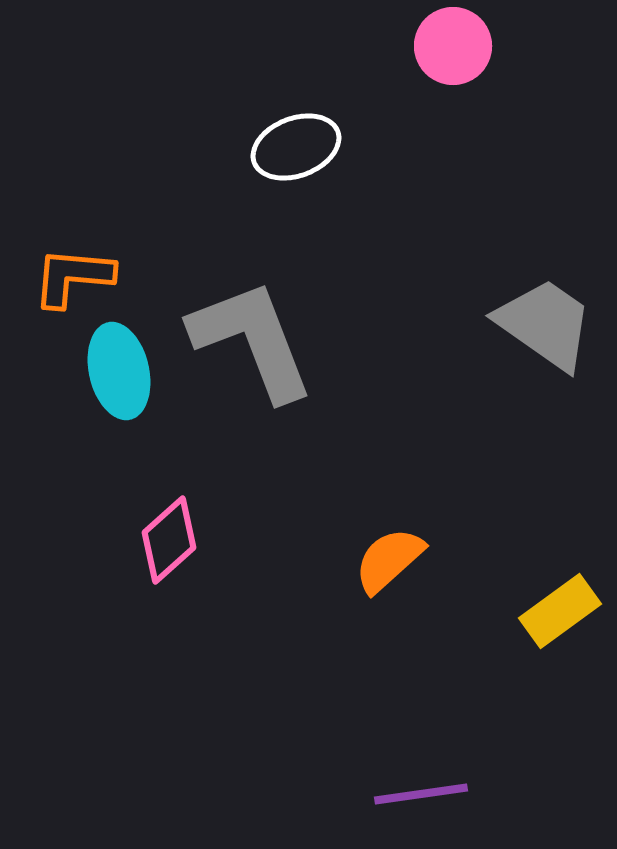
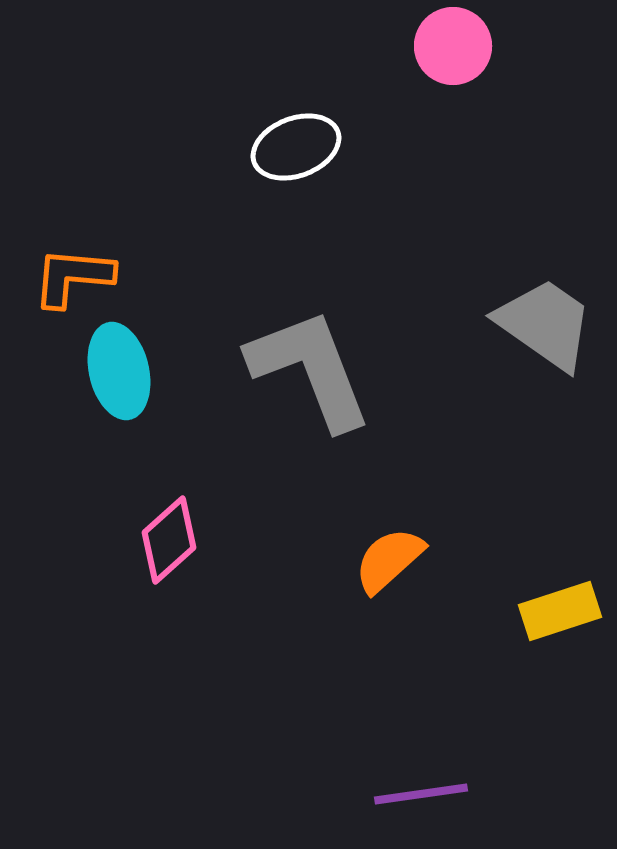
gray L-shape: moved 58 px right, 29 px down
yellow rectangle: rotated 18 degrees clockwise
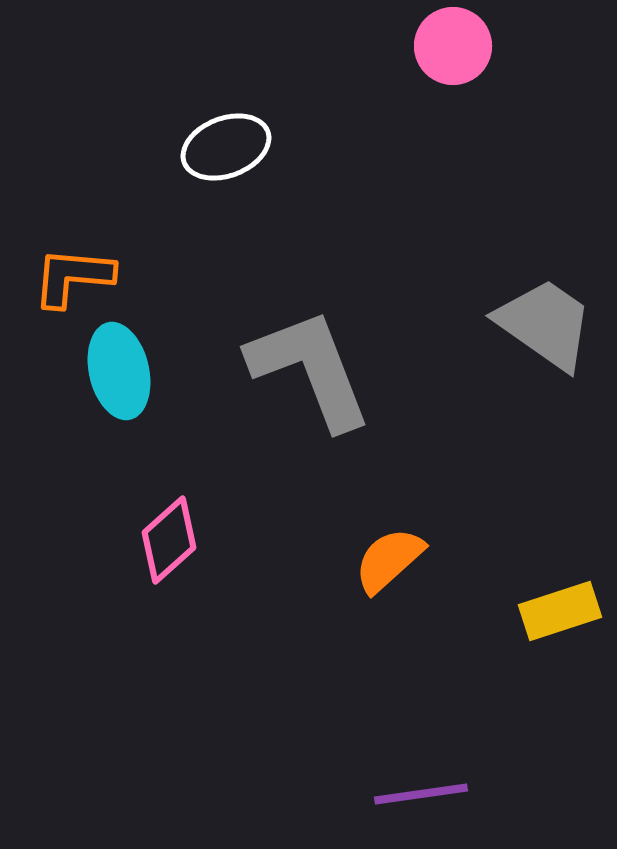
white ellipse: moved 70 px left
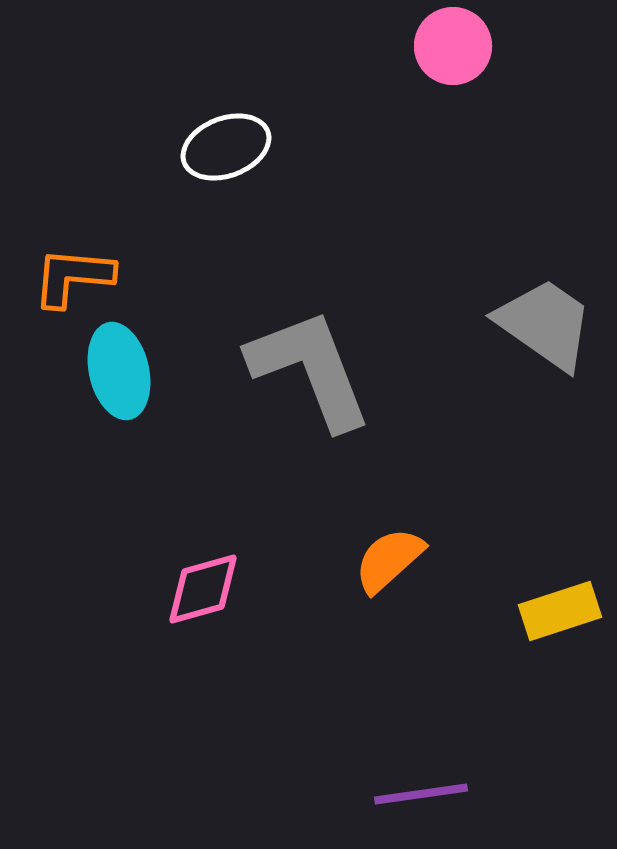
pink diamond: moved 34 px right, 49 px down; rotated 26 degrees clockwise
